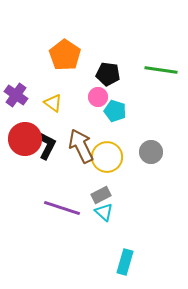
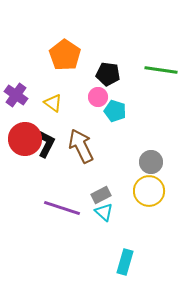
black L-shape: moved 1 px left, 2 px up
gray circle: moved 10 px down
yellow circle: moved 42 px right, 34 px down
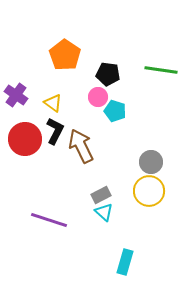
black L-shape: moved 9 px right, 13 px up
purple line: moved 13 px left, 12 px down
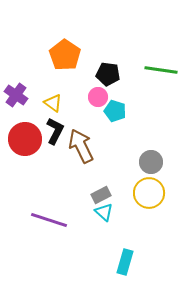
yellow circle: moved 2 px down
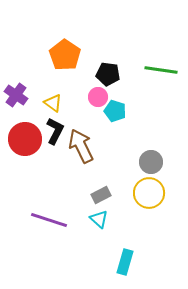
cyan triangle: moved 5 px left, 7 px down
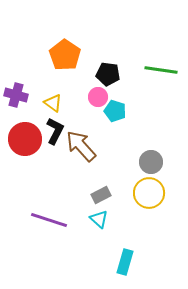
purple cross: rotated 20 degrees counterclockwise
brown arrow: rotated 16 degrees counterclockwise
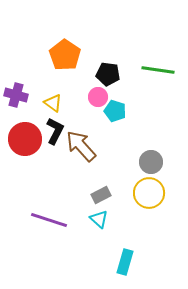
green line: moved 3 px left
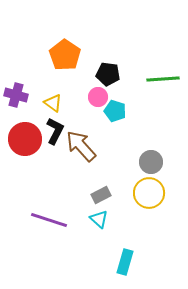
green line: moved 5 px right, 9 px down; rotated 12 degrees counterclockwise
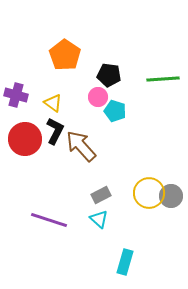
black pentagon: moved 1 px right, 1 px down
gray circle: moved 20 px right, 34 px down
